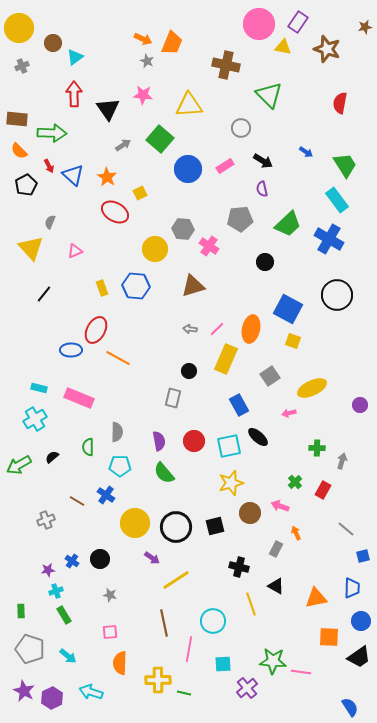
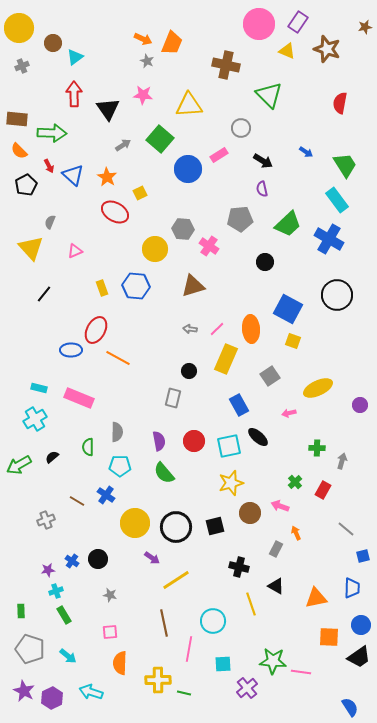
yellow triangle at (283, 47): moved 4 px right, 4 px down; rotated 12 degrees clockwise
pink rectangle at (225, 166): moved 6 px left, 11 px up
orange ellipse at (251, 329): rotated 16 degrees counterclockwise
yellow ellipse at (312, 388): moved 6 px right
black circle at (100, 559): moved 2 px left
blue circle at (361, 621): moved 4 px down
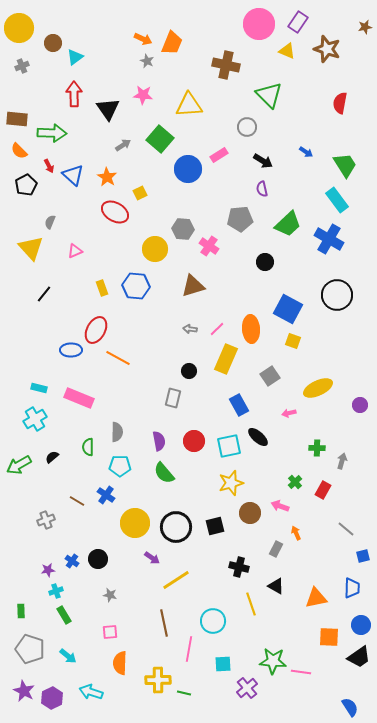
gray circle at (241, 128): moved 6 px right, 1 px up
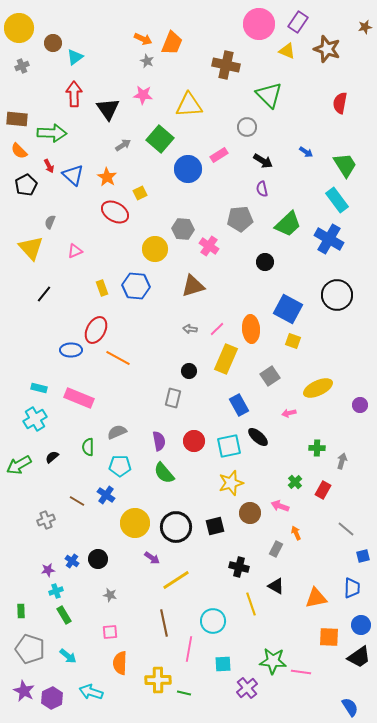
gray semicircle at (117, 432): rotated 114 degrees counterclockwise
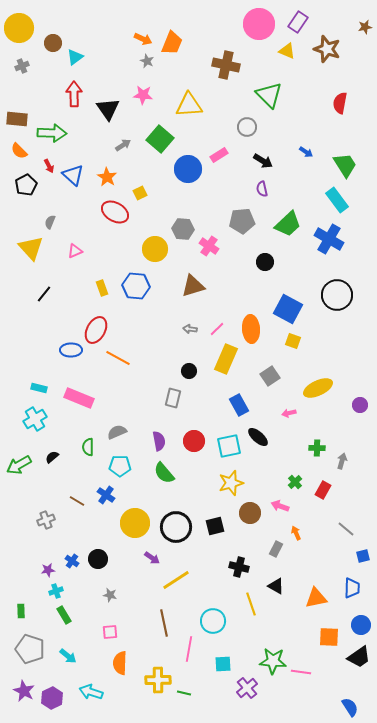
gray pentagon at (240, 219): moved 2 px right, 2 px down
